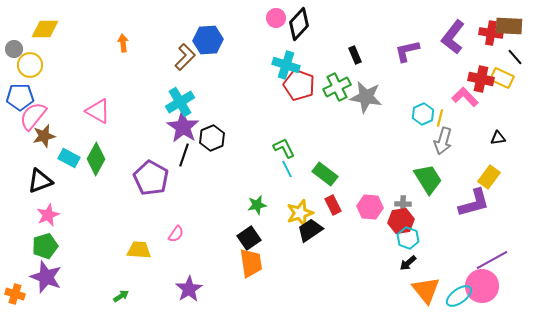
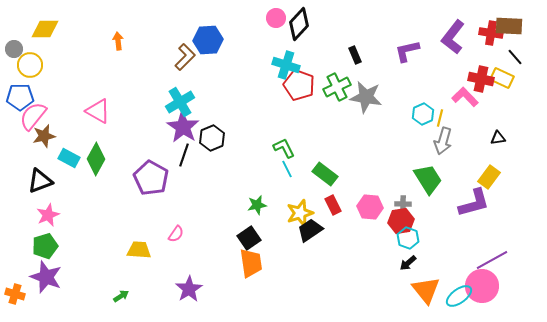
orange arrow at (123, 43): moved 5 px left, 2 px up
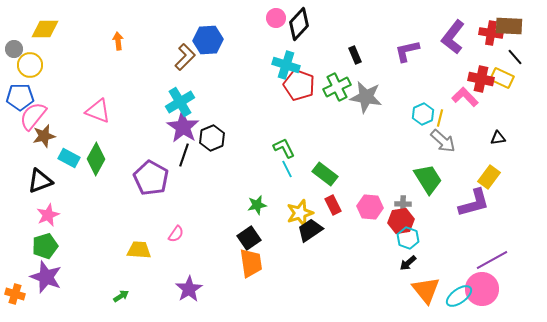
pink triangle at (98, 111): rotated 8 degrees counterclockwise
gray arrow at (443, 141): rotated 64 degrees counterclockwise
pink circle at (482, 286): moved 3 px down
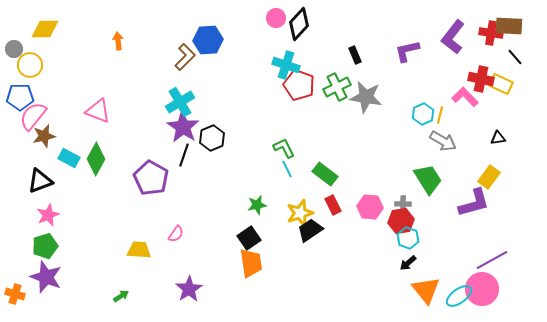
yellow rectangle at (502, 78): moved 1 px left, 6 px down
yellow line at (440, 118): moved 3 px up
gray arrow at (443, 141): rotated 12 degrees counterclockwise
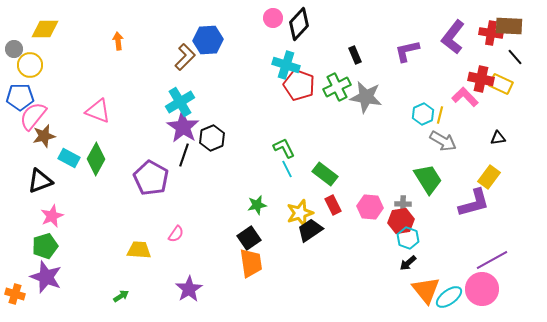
pink circle at (276, 18): moved 3 px left
pink star at (48, 215): moved 4 px right, 1 px down
cyan ellipse at (459, 296): moved 10 px left, 1 px down
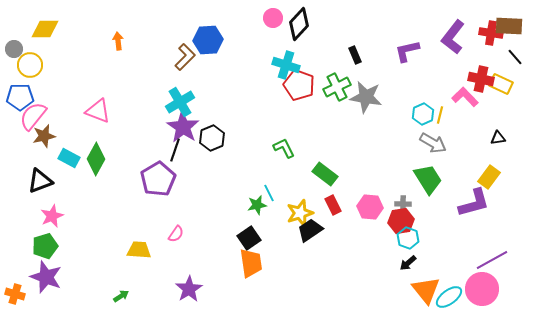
gray arrow at (443, 141): moved 10 px left, 2 px down
black line at (184, 155): moved 9 px left, 5 px up
cyan line at (287, 169): moved 18 px left, 24 px down
purple pentagon at (151, 178): moved 7 px right, 1 px down; rotated 12 degrees clockwise
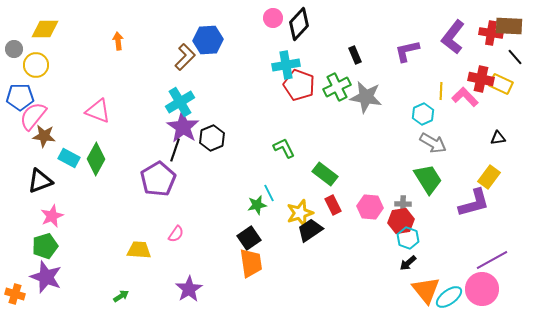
yellow circle at (30, 65): moved 6 px right
cyan cross at (286, 65): rotated 28 degrees counterclockwise
yellow line at (440, 115): moved 1 px right, 24 px up; rotated 12 degrees counterclockwise
brown star at (44, 136): rotated 20 degrees clockwise
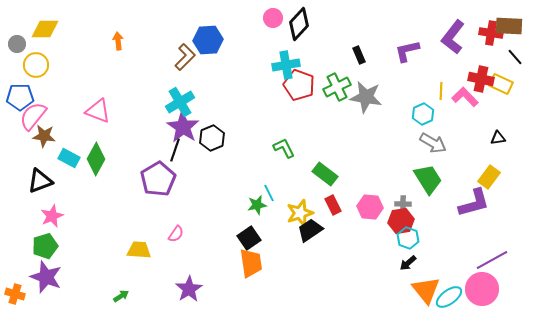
gray circle at (14, 49): moved 3 px right, 5 px up
black rectangle at (355, 55): moved 4 px right
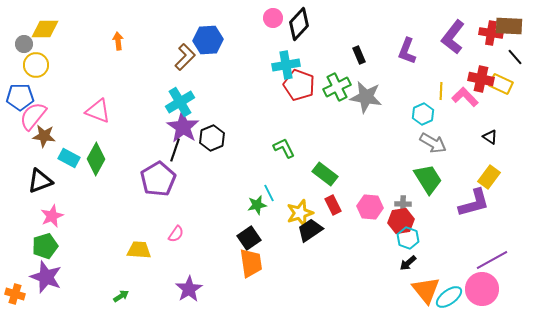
gray circle at (17, 44): moved 7 px right
purple L-shape at (407, 51): rotated 56 degrees counterclockwise
black triangle at (498, 138): moved 8 px left, 1 px up; rotated 42 degrees clockwise
